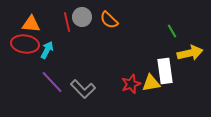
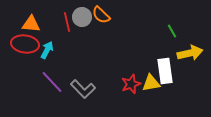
orange semicircle: moved 8 px left, 5 px up
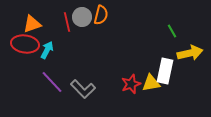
orange semicircle: rotated 120 degrees counterclockwise
orange triangle: moved 1 px right; rotated 24 degrees counterclockwise
white rectangle: rotated 20 degrees clockwise
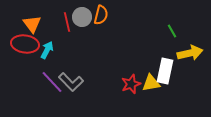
orange triangle: rotated 48 degrees counterclockwise
gray L-shape: moved 12 px left, 7 px up
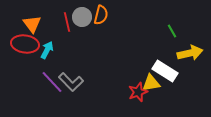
white rectangle: rotated 70 degrees counterclockwise
red star: moved 7 px right, 8 px down
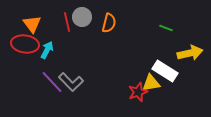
orange semicircle: moved 8 px right, 8 px down
green line: moved 6 px left, 3 px up; rotated 40 degrees counterclockwise
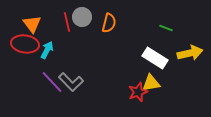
white rectangle: moved 10 px left, 13 px up
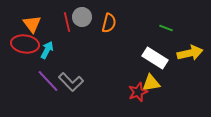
purple line: moved 4 px left, 1 px up
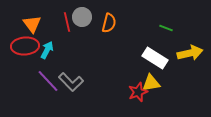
red ellipse: moved 2 px down; rotated 12 degrees counterclockwise
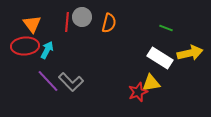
red line: rotated 18 degrees clockwise
white rectangle: moved 5 px right
